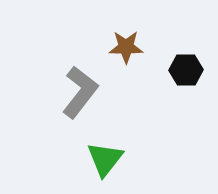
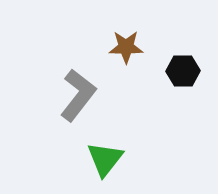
black hexagon: moved 3 px left, 1 px down
gray L-shape: moved 2 px left, 3 px down
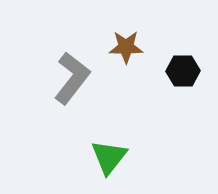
gray L-shape: moved 6 px left, 17 px up
green triangle: moved 4 px right, 2 px up
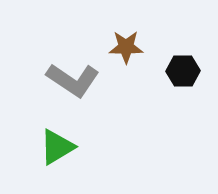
gray L-shape: moved 1 px right, 2 px down; rotated 86 degrees clockwise
green triangle: moved 52 px left, 10 px up; rotated 21 degrees clockwise
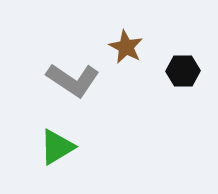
brown star: rotated 28 degrees clockwise
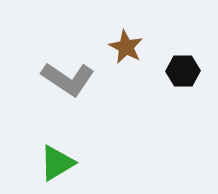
gray L-shape: moved 5 px left, 1 px up
green triangle: moved 16 px down
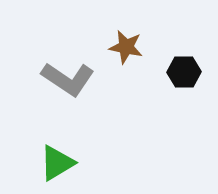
brown star: rotated 16 degrees counterclockwise
black hexagon: moved 1 px right, 1 px down
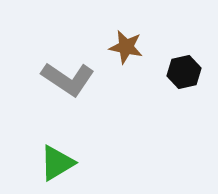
black hexagon: rotated 12 degrees counterclockwise
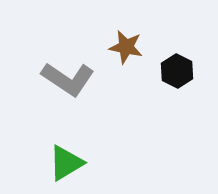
black hexagon: moved 7 px left, 1 px up; rotated 20 degrees counterclockwise
green triangle: moved 9 px right
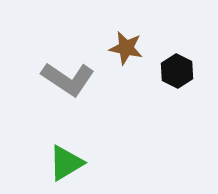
brown star: moved 1 px down
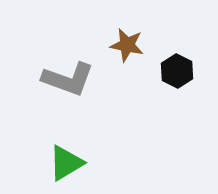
brown star: moved 1 px right, 3 px up
gray L-shape: rotated 14 degrees counterclockwise
